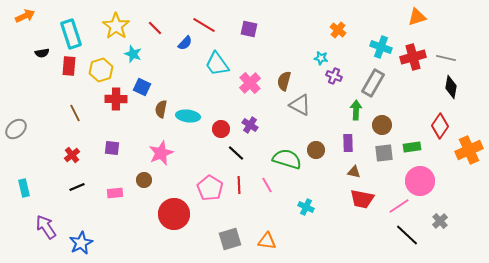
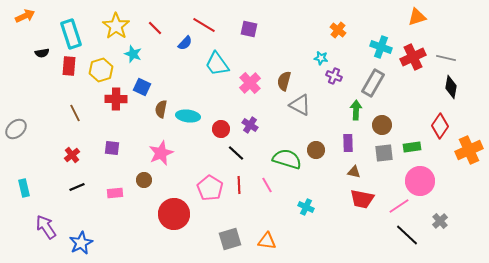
red cross at (413, 57): rotated 10 degrees counterclockwise
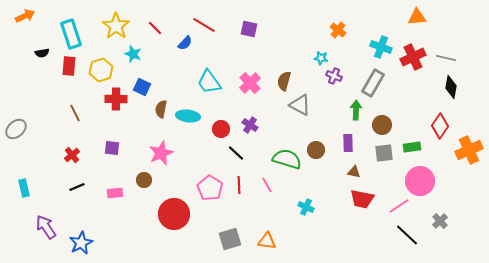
orange triangle at (417, 17): rotated 12 degrees clockwise
cyan trapezoid at (217, 64): moved 8 px left, 18 px down
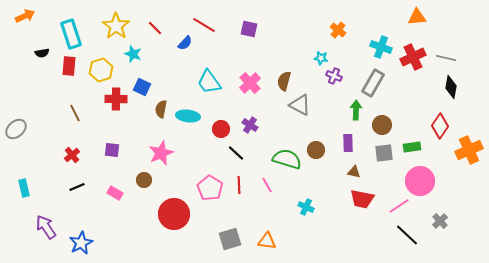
purple square at (112, 148): moved 2 px down
pink rectangle at (115, 193): rotated 35 degrees clockwise
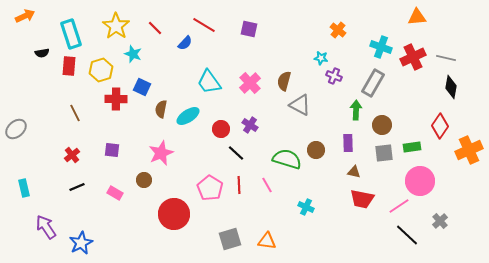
cyan ellipse at (188, 116): rotated 40 degrees counterclockwise
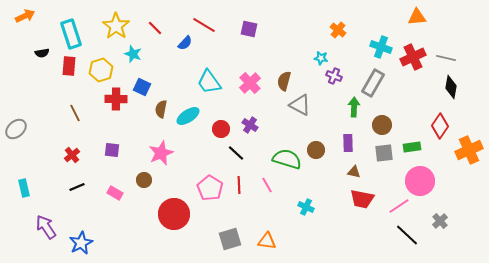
green arrow at (356, 110): moved 2 px left, 3 px up
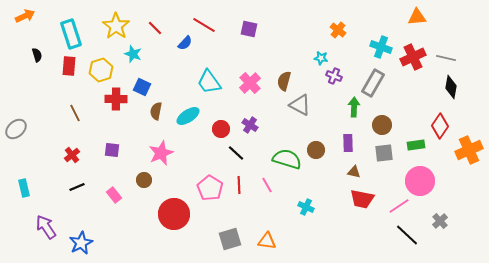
black semicircle at (42, 53): moved 5 px left, 2 px down; rotated 96 degrees counterclockwise
brown semicircle at (161, 109): moved 5 px left, 2 px down
green rectangle at (412, 147): moved 4 px right, 2 px up
pink rectangle at (115, 193): moved 1 px left, 2 px down; rotated 21 degrees clockwise
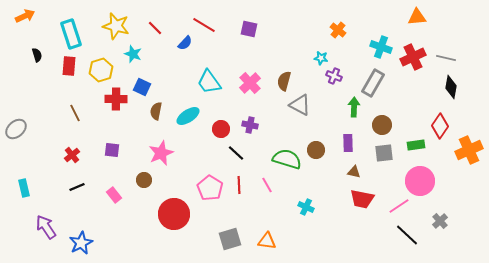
yellow star at (116, 26): rotated 20 degrees counterclockwise
purple cross at (250, 125): rotated 21 degrees counterclockwise
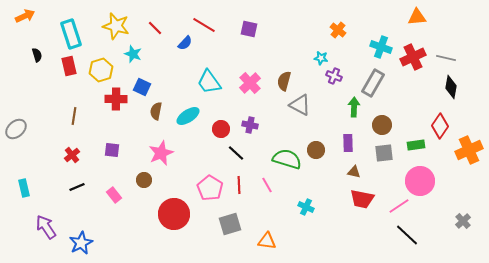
red rectangle at (69, 66): rotated 18 degrees counterclockwise
brown line at (75, 113): moved 1 px left, 3 px down; rotated 36 degrees clockwise
gray cross at (440, 221): moved 23 px right
gray square at (230, 239): moved 15 px up
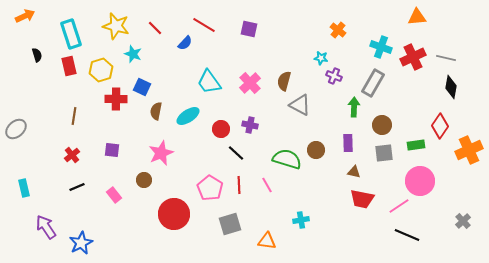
cyan cross at (306, 207): moved 5 px left, 13 px down; rotated 35 degrees counterclockwise
black line at (407, 235): rotated 20 degrees counterclockwise
